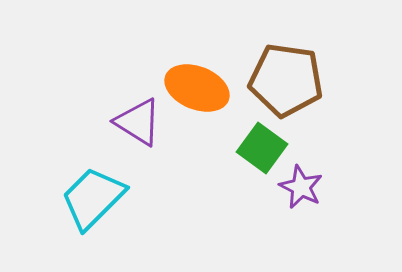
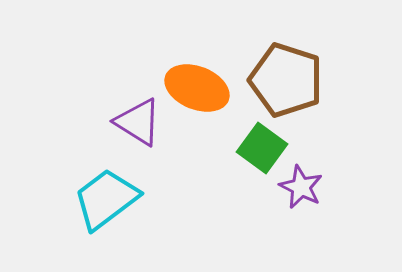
brown pentagon: rotated 10 degrees clockwise
cyan trapezoid: moved 13 px right, 1 px down; rotated 8 degrees clockwise
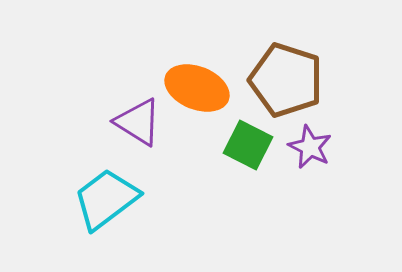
green square: moved 14 px left, 3 px up; rotated 9 degrees counterclockwise
purple star: moved 9 px right, 40 px up
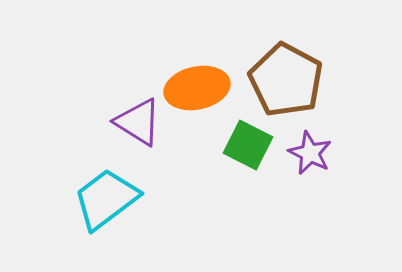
brown pentagon: rotated 10 degrees clockwise
orange ellipse: rotated 34 degrees counterclockwise
purple star: moved 6 px down
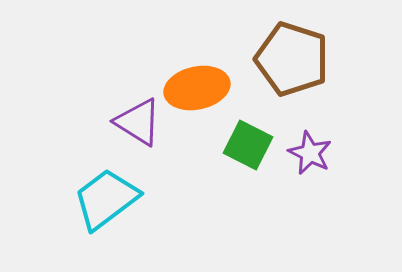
brown pentagon: moved 6 px right, 21 px up; rotated 10 degrees counterclockwise
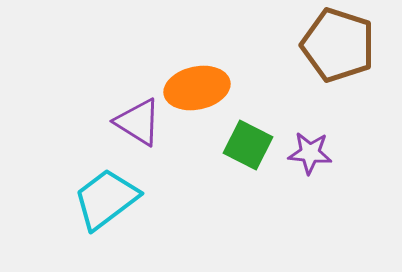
brown pentagon: moved 46 px right, 14 px up
purple star: rotated 21 degrees counterclockwise
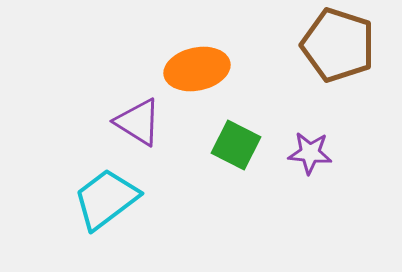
orange ellipse: moved 19 px up
green square: moved 12 px left
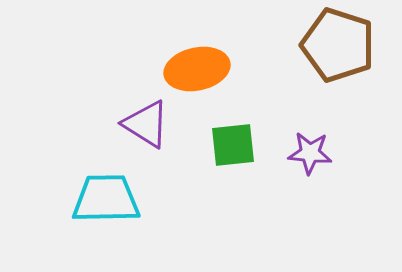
purple triangle: moved 8 px right, 2 px down
green square: moved 3 px left; rotated 33 degrees counterclockwise
cyan trapezoid: rotated 36 degrees clockwise
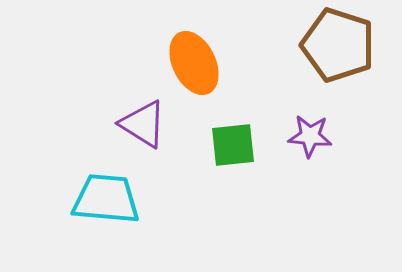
orange ellipse: moved 3 px left, 6 px up; rotated 76 degrees clockwise
purple triangle: moved 3 px left
purple star: moved 17 px up
cyan trapezoid: rotated 6 degrees clockwise
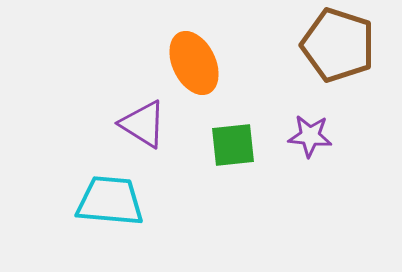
cyan trapezoid: moved 4 px right, 2 px down
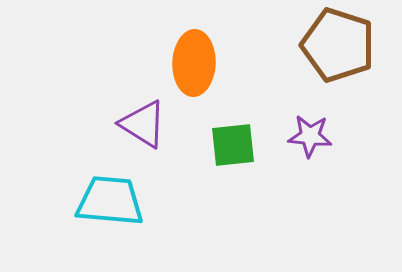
orange ellipse: rotated 28 degrees clockwise
